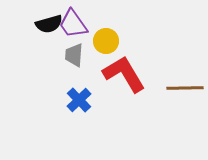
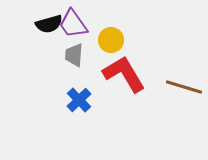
yellow circle: moved 5 px right, 1 px up
brown line: moved 1 px left, 1 px up; rotated 18 degrees clockwise
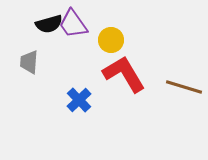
gray trapezoid: moved 45 px left, 7 px down
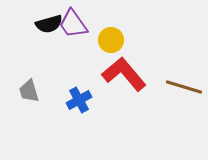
gray trapezoid: moved 29 px down; rotated 20 degrees counterclockwise
red L-shape: rotated 9 degrees counterclockwise
blue cross: rotated 15 degrees clockwise
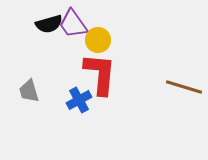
yellow circle: moved 13 px left
red L-shape: moved 24 px left; rotated 45 degrees clockwise
